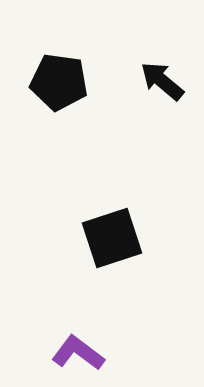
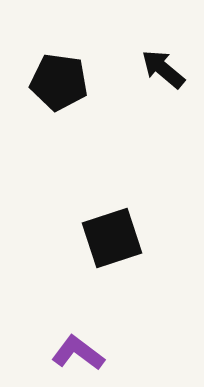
black arrow: moved 1 px right, 12 px up
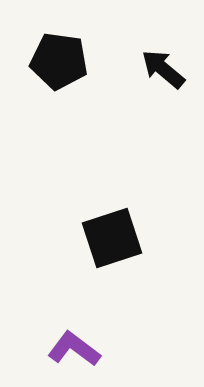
black pentagon: moved 21 px up
purple L-shape: moved 4 px left, 4 px up
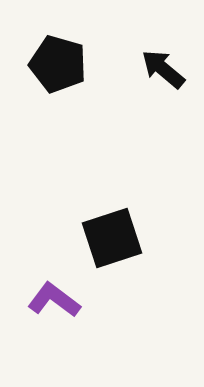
black pentagon: moved 1 px left, 3 px down; rotated 8 degrees clockwise
purple L-shape: moved 20 px left, 49 px up
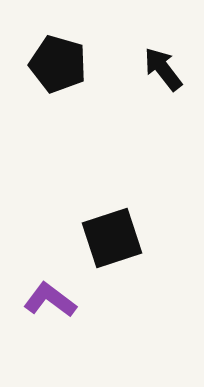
black arrow: rotated 12 degrees clockwise
purple L-shape: moved 4 px left
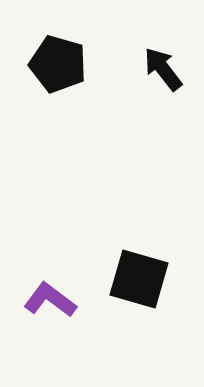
black square: moved 27 px right, 41 px down; rotated 34 degrees clockwise
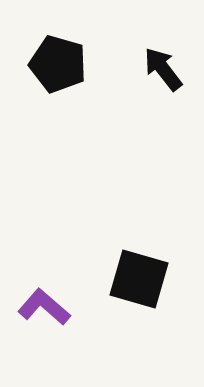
purple L-shape: moved 6 px left, 7 px down; rotated 4 degrees clockwise
